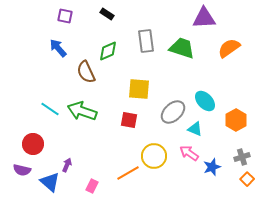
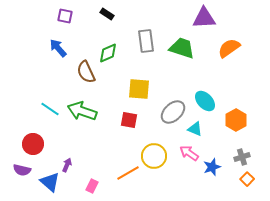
green diamond: moved 2 px down
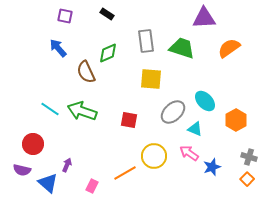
yellow square: moved 12 px right, 10 px up
gray cross: moved 7 px right; rotated 35 degrees clockwise
orange line: moved 3 px left
blue triangle: moved 2 px left, 1 px down
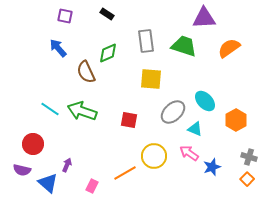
green trapezoid: moved 2 px right, 2 px up
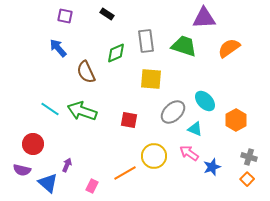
green diamond: moved 8 px right
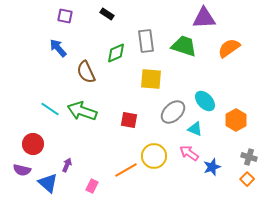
orange line: moved 1 px right, 3 px up
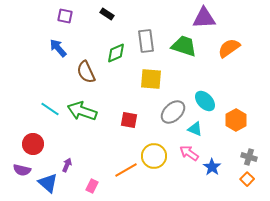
blue star: rotated 18 degrees counterclockwise
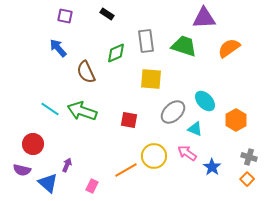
pink arrow: moved 2 px left
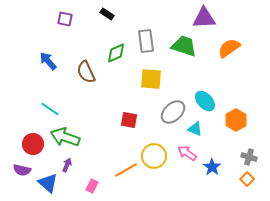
purple square: moved 3 px down
blue arrow: moved 10 px left, 13 px down
green arrow: moved 17 px left, 26 px down
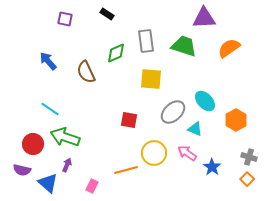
yellow circle: moved 3 px up
orange line: rotated 15 degrees clockwise
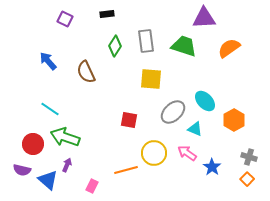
black rectangle: rotated 40 degrees counterclockwise
purple square: rotated 14 degrees clockwise
green diamond: moved 1 px left, 7 px up; rotated 35 degrees counterclockwise
orange hexagon: moved 2 px left
blue triangle: moved 3 px up
